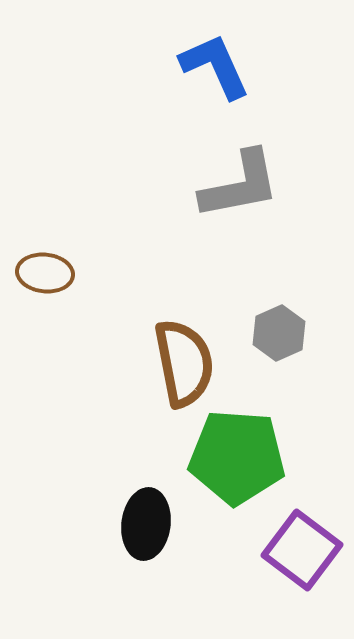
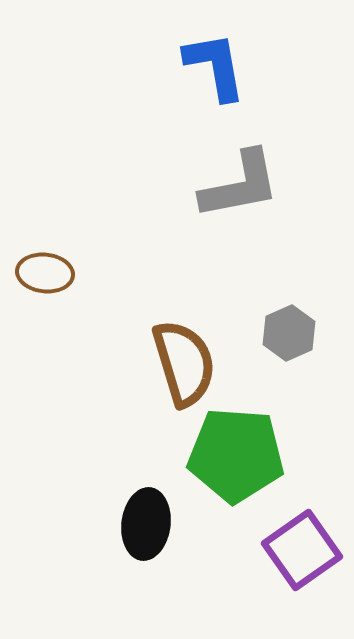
blue L-shape: rotated 14 degrees clockwise
gray hexagon: moved 10 px right
brown semicircle: rotated 6 degrees counterclockwise
green pentagon: moved 1 px left, 2 px up
purple square: rotated 18 degrees clockwise
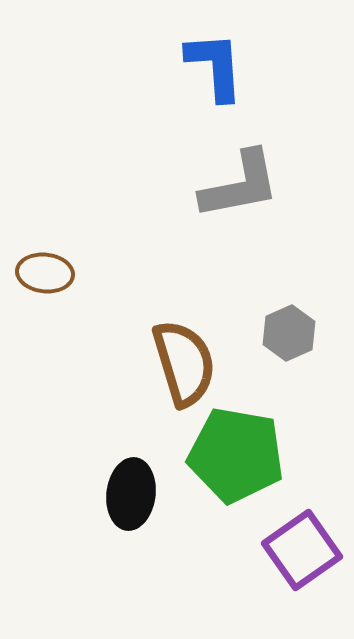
blue L-shape: rotated 6 degrees clockwise
green pentagon: rotated 6 degrees clockwise
black ellipse: moved 15 px left, 30 px up
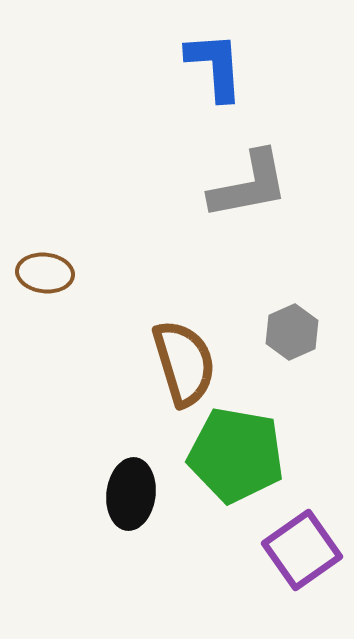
gray L-shape: moved 9 px right
gray hexagon: moved 3 px right, 1 px up
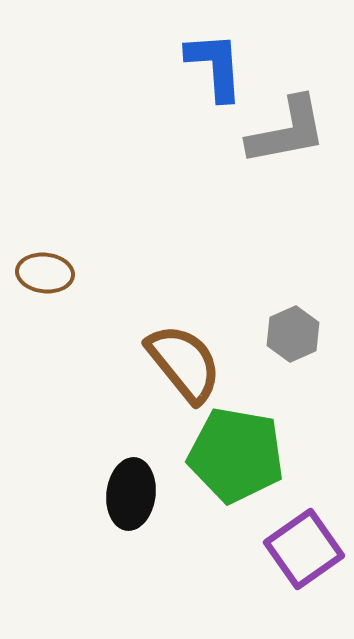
gray L-shape: moved 38 px right, 54 px up
gray hexagon: moved 1 px right, 2 px down
brown semicircle: rotated 22 degrees counterclockwise
purple square: moved 2 px right, 1 px up
